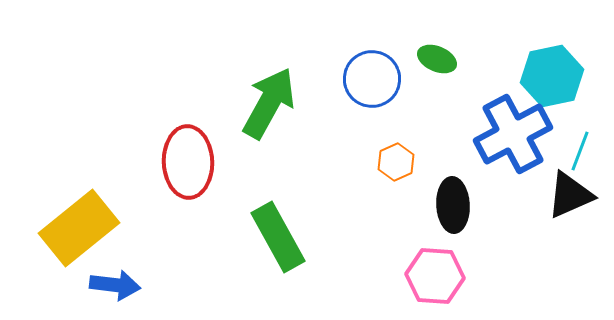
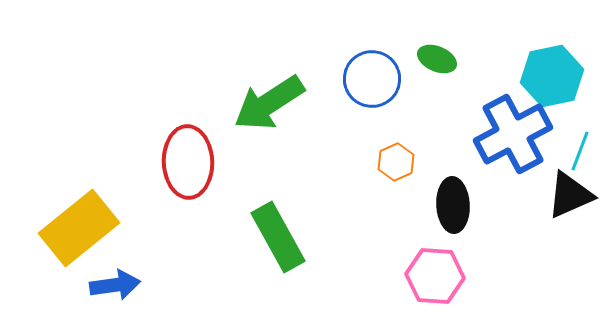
green arrow: rotated 152 degrees counterclockwise
blue arrow: rotated 15 degrees counterclockwise
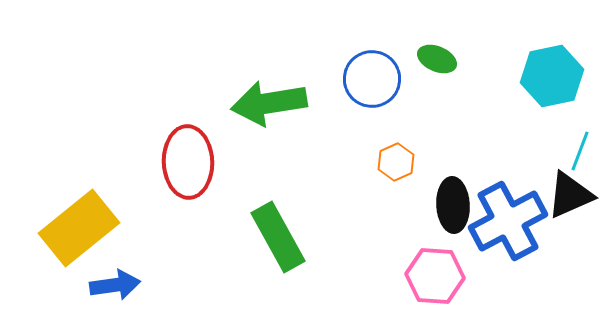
green arrow: rotated 24 degrees clockwise
blue cross: moved 5 px left, 87 px down
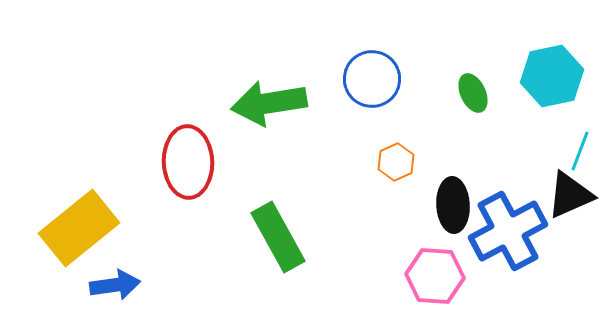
green ellipse: moved 36 px right, 34 px down; rotated 42 degrees clockwise
blue cross: moved 10 px down
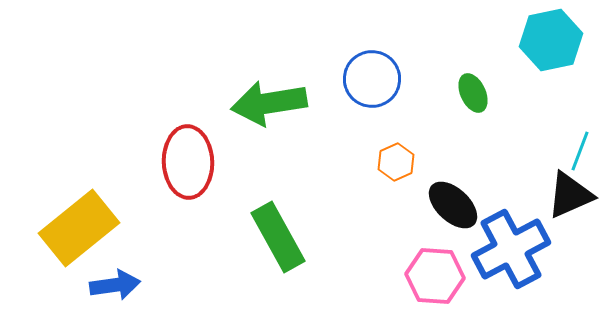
cyan hexagon: moved 1 px left, 36 px up
black ellipse: rotated 44 degrees counterclockwise
blue cross: moved 3 px right, 18 px down
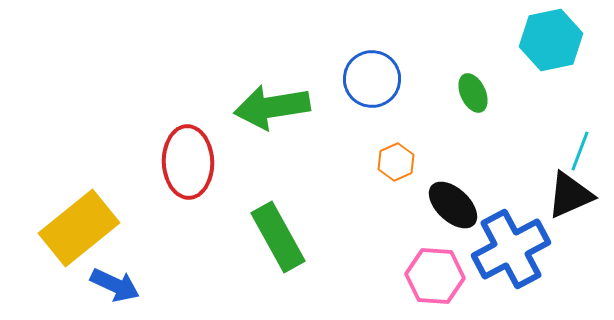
green arrow: moved 3 px right, 4 px down
blue arrow: rotated 33 degrees clockwise
